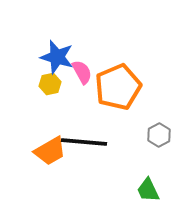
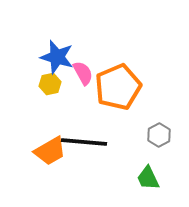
pink semicircle: moved 1 px right, 1 px down
green trapezoid: moved 12 px up
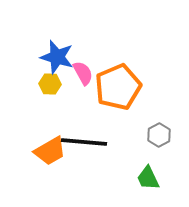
yellow hexagon: rotated 15 degrees clockwise
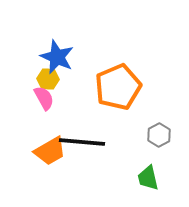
blue star: rotated 8 degrees clockwise
pink semicircle: moved 39 px left, 25 px down
yellow hexagon: moved 2 px left, 5 px up
black line: moved 2 px left
green trapezoid: rotated 12 degrees clockwise
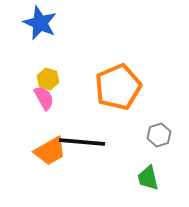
blue star: moved 17 px left, 34 px up
yellow hexagon: rotated 15 degrees clockwise
gray hexagon: rotated 10 degrees clockwise
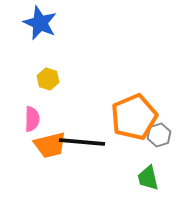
orange pentagon: moved 16 px right, 30 px down
pink semicircle: moved 12 px left, 21 px down; rotated 30 degrees clockwise
orange trapezoid: moved 6 px up; rotated 16 degrees clockwise
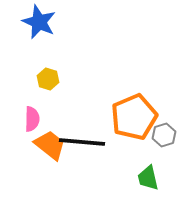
blue star: moved 1 px left, 1 px up
gray hexagon: moved 5 px right
orange trapezoid: rotated 128 degrees counterclockwise
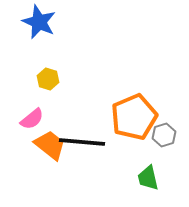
pink semicircle: rotated 50 degrees clockwise
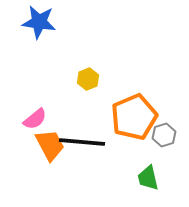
blue star: rotated 16 degrees counterclockwise
yellow hexagon: moved 40 px right; rotated 20 degrees clockwise
pink semicircle: moved 3 px right
orange trapezoid: rotated 24 degrees clockwise
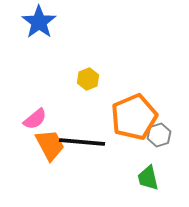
blue star: rotated 28 degrees clockwise
gray hexagon: moved 5 px left
